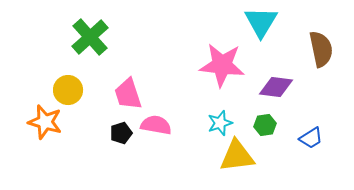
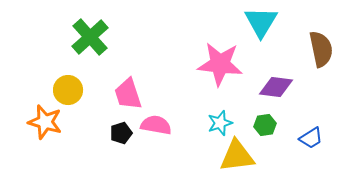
pink star: moved 2 px left, 1 px up
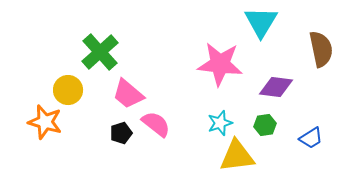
green cross: moved 10 px right, 15 px down
pink trapezoid: rotated 32 degrees counterclockwise
pink semicircle: moved 1 px up; rotated 28 degrees clockwise
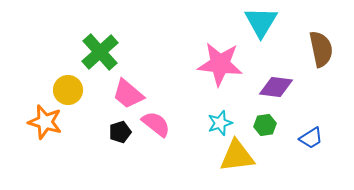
black pentagon: moved 1 px left, 1 px up
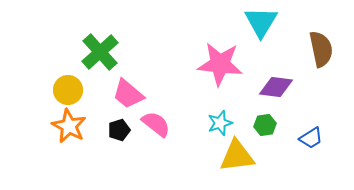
orange star: moved 24 px right, 4 px down; rotated 12 degrees clockwise
black pentagon: moved 1 px left, 2 px up
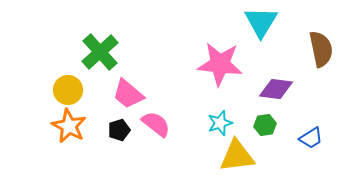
purple diamond: moved 2 px down
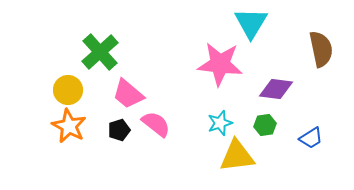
cyan triangle: moved 10 px left, 1 px down
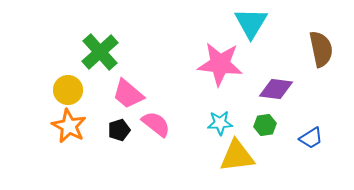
cyan star: rotated 15 degrees clockwise
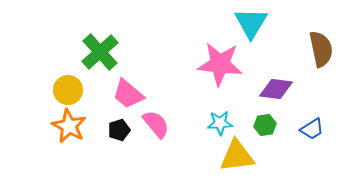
pink semicircle: rotated 12 degrees clockwise
blue trapezoid: moved 1 px right, 9 px up
